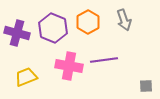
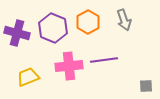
pink cross: rotated 16 degrees counterclockwise
yellow trapezoid: moved 2 px right
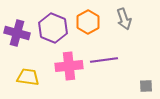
gray arrow: moved 1 px up
yellow trapezoid: rotated 30 degrees clockwise
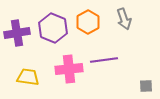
purple cross: rotated 25 degrees counterclockwise
pink cross: moved 3 px down
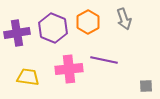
purple line: rotated 20 degrees clockwise
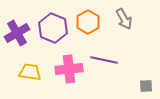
gray arrow: rotated 10 degrees counterclockwise
purple cross: rotated 20 degrees counterclockwise
yellow trapezoid: moved 2 px right, 5 px up
